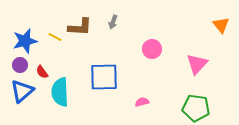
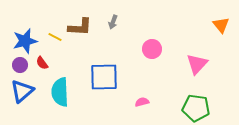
red semicircle: moved 9 px up
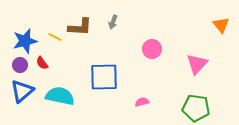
cyan semicircle: moved 4 px down; rotated 104 degrees clockwise
